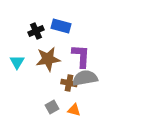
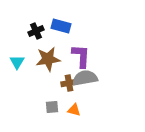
brown cross: rotated 21 degrees counterclockwise
gray square: rotated 24 degrees clockwise
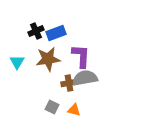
blue rectangle: moved 5 px left, 7 px down; rotated 36 degrees counterclockwise
gray square: rotated 32 degrees clockwise
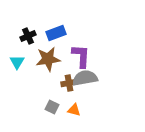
black cross: moved 8 px left, 5 px down
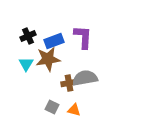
blue rectangle: moved 2 px left, 8 px down
purple L-shape: moved 2 px right, 19 px up
cyan triangle: moved 9 px right, 2 px down
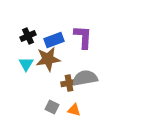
blue rectangle: moved 1 px up
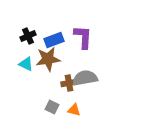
cyan triangle: rotated 35 degrees counterclockwise
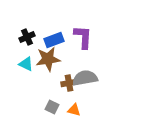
black cross: moved 1 px left, 1 px down
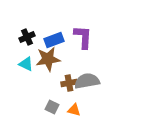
gray semicircle: moved 2 px right, 3 px down
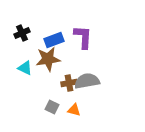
black cross: moved 5 px left, 4 px up
cyan triangle: moved 1 px left, 4 px down
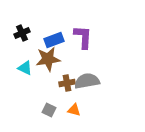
brown cross: moved 2 px left
gray square: moved 3 px left, 3 px down
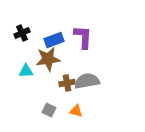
cyan triangle: moved 1 px right, 3 px down; rotated 28 degrees counterclockwise
orange triangle: moved 2 px right, 1 px down
